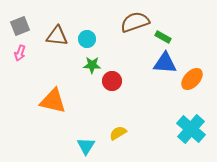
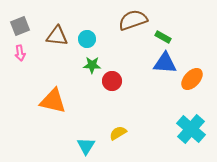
brown semicircle: moved 2 px left, 2 px up
pink arrow: rotated 28 degrees counterclockwise
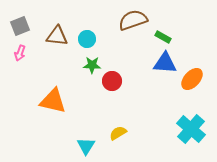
pink arrow: rotated 28 degrees clockwise
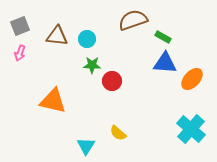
yellow semicircle: rotated 108 degrees counterclockwise
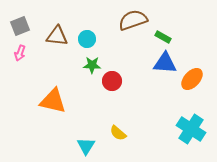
cyan cross: rotated 8 degrees counterclockwise
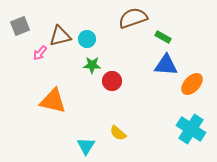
brown semicircle: moved 2 px up
brown triangle: moved 3 px right; rotated 20 degrees counterclockwise
pink arrow: moved 20 px right; rotated 21 degrees clockwise
blue triangle: moved 1 px right, 2 px down
orange ellipse: moved 5 px down
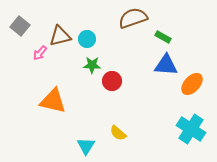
gray square: rotated 30 degrees counterclockwise
